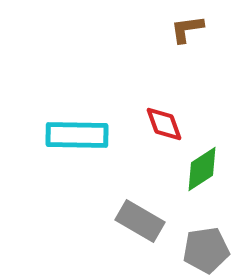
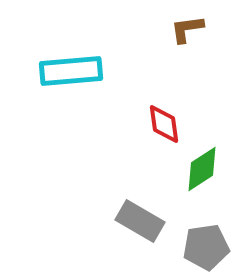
red diamond: rotated 12 degrees clockwise
cyan rectangle: moved 6 px left, 64 px up; rotated 6 degrees counterclockwise
gray pentagon: moved 3 px up
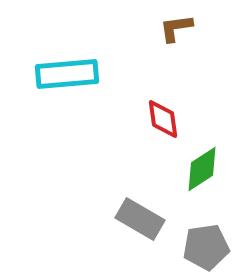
brown L-shape: moved 11 px left, 1 px up
cyan rectangle: moved 4 px left, 3 px down
red diamond: moved 1 px left, 5 px up
gray rectangle: moved 2 px up
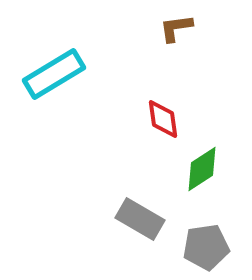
cyan rectangle: moved 13 px left; rotated 26 degrees counterclockwise
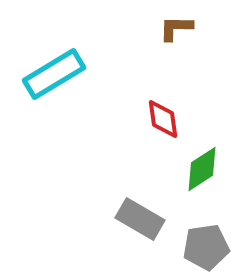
brown L-shape: rotated 9 degrees clockwise
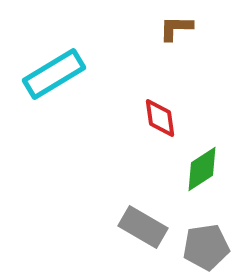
red diamond: moved 3 px left, 1 px up
gray rectangle: moved 3 px right, 8 px down
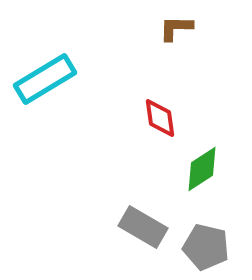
cyan rectangle: moved 9 px left, 5 px down
gray pentagon: rotated 21 degrees clockwise
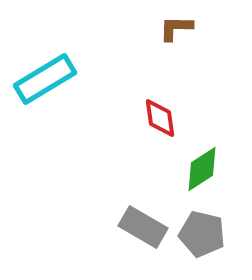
gray pentagon: moved 4 px left, 13 px up
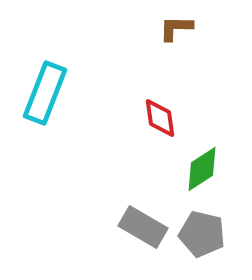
cyan rectangle: moved 14 px down; rotated 38 degrees counterclockwise
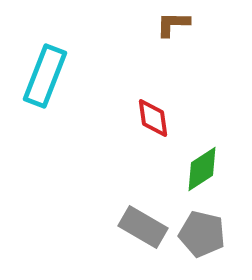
brown L-shape: moved 3 px left, 4 px up
cyan rectangle: moved 17 px up
red diamond: moved 7 px left
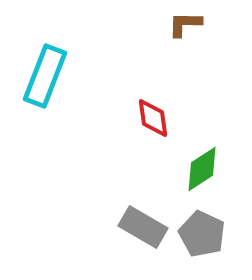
brown L-shape: moved 12 px right
gray pentagon: rotated 12 degrees clockwise
